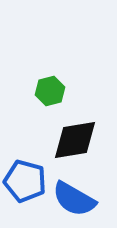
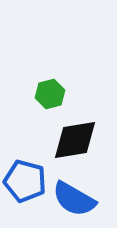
green hexagon: moved 3 px down
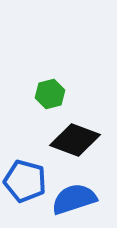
black diamond: rotated 30 degrees clockwise
blue semicircle: rotated 132 degrees clockwise
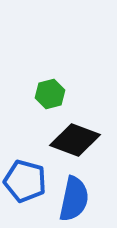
blue semicircle: rotated 120 degrees clockwise
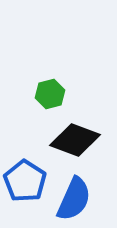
blue pentagon: rotated 18 degrees clockwise
blue semicircle: rotated 12 degrees clockwise
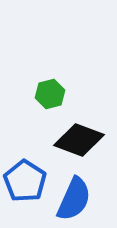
black diamond: moved 4 px right
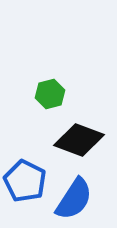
blue pentagon: rotated 6 degrees counterclockwise
blue semicircle: rotated 9 degrees clockwise
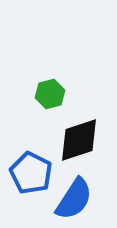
black diamond: rotated 39 degrees counterclockwise
blue pentagon: moved 6 px right, 8 px up
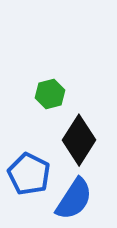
black diamond: rotated 39 degrees counterclockwise
blue pentagon: moved 2 px left, 1 px down
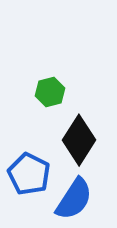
green hexagon: moved 2 px up
